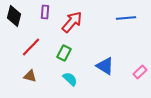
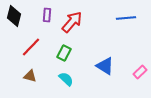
purple rectangle: moved 2 px right, 3 px down
cyan semicircle: moved 4 px left
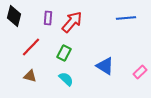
purple rectangle: moved 1 px right, 3 px down
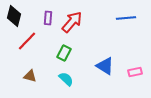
red line: moved 4 px left, 6 px up
pink rectangle: moved 5 px left; rotated 32 degrees clockwise
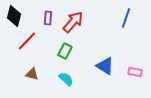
blue line: rotated 66 degrees counterclockwise
red arrow: moved 1 px right
green rectangle: moved 1 px right, 2 px up
pink rectangle: rotated 24 degrees clockwise
brown triangle: moved 2 px right, 2 px up
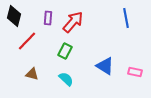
blue line: rotated 30 degrees counterclockwise
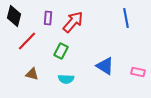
green rectangle: moved 4 px left
pink rectangle: moved 3 px right
cyan semicircle: rotated 140 degrees clockwise
